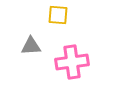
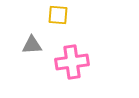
gray triangle: moved 1 px right, 1 px up
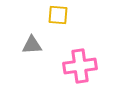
pink cross: moved 8 px right, 4 px down
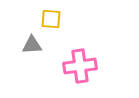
yellow square: moved 7 px left, 4 px down
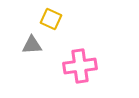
yellow square: rotated 20 degrees clockwise
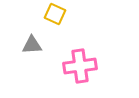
yellow square: moved 4 px right, 5 px up
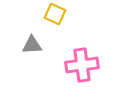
pink cross: moved 2 px right, 1 px up
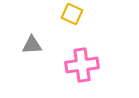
yellow square: moved 17 px right
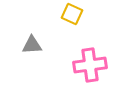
pink cross: moved 8 px right
